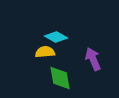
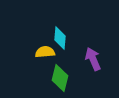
cyan diamond: moved 4 px right, 1 px down; rotated 65 degrees clockwise
green diamond: rotated 24 degrees clockwise
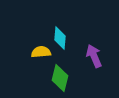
yellow semicircle: moved 4 px left
purple arrow: moved 1 px right, 3 px up
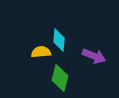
cyan diamond: moved 1 px left, 2 px down
purple arrow: rotated 135 degrees clockwise
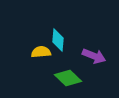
cyan diamond: moved 1 px left
green diamond: moved 8 px right; rotated 60 degrees counterclockwise
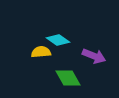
cyan diamond: rotated 60 degrees counterclockwise
green diamond: rotated 16 degrees clockwise
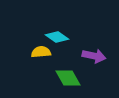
cyan diamond: moved 1 px left, 3 px up
purple arrow: rotated 10 degrees counterclockwise
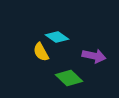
yellow semicircle: rotated 114 degrees counterclockwise
green diamond: moved 1 px right; rotated 16 degrees counterclockwise
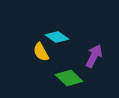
purple arrow: rotated 75 degrees counterclockwise
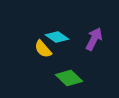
yellow semicircle: moved 2 px right, 3 px up; rotated 12 degrees counterclockwise
purple arrow: moved 17 px up
